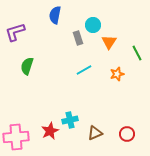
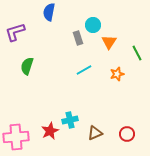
blue semicircle: moved 6 px left, 3 px up
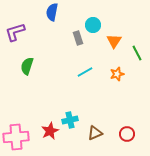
blue semicircle: moved 3 px right
orange triangle: moved 5 px right, 1 px up
cyan line: moved 1 px right, 2 px down
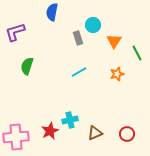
cyan line: moved 6 px left
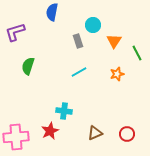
gray rectangle: moved 3 px down
green semicircle: moved 1 px right
cyan cross: moved 6 px left, 9 px up; rotated 21 degrees clockwise
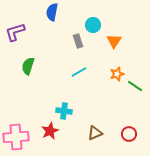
green line: moved 2 px left, 33 px down; rotated 28 degrees counterclockwise
red circle: moved 2 px right
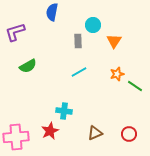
gray rectangle: rotated 16 degrees clockwise
green semicircle: rotated 138 degrees counterclockwise
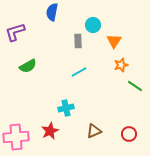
orange star: moved 4 px right, 9 px up
cyan cross: moved 2 px right, 3 px up; rotated 21 degrees counterclockwise
brown triangle: moved 1 px left, 2 px up
